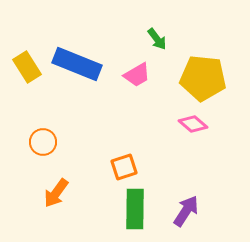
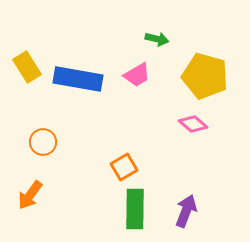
green arrow: rotated 40 degrees counterclockwise
blue rectangle: moved 1 px right, 15 px down; rotated 12 degrees counterclockwise
yellow pentagon: moved 2 px right, 2 px up; rotated 9 degrees clockwise
orange square: rotated 12 degrees counterclockwise
orange arrow: moved 26 px left, 2 px down
purple arrow: rotated 12 degrees counterclockwise
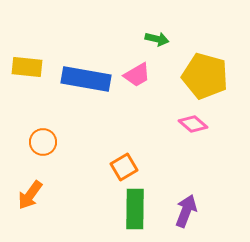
yellow rectangle: rotated 52 degrees counterclockwise
blue rectangle: moved 8 px right
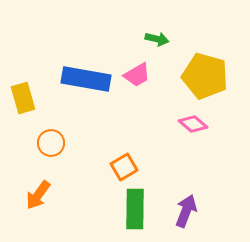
yellow rectangle: moved 4 px left, 31 px down; rotated 68 degrees clockwise
orange circle: moved 8 px right, 1 px down
orange arrow: moved 8 px right
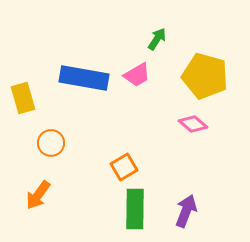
green arrow: rotated 70 degrees counterclockwise
blue rectangle: moved 2 px left, 1 px up
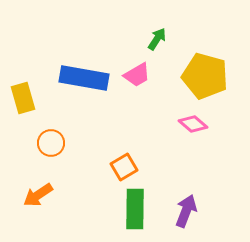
orange arrow: rotated 20 degrees clockwise
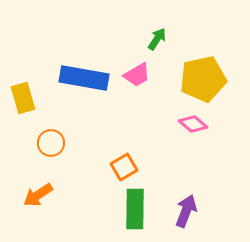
yellow pentagon: moved 2 px left, 3 px down; rotated 27 degrees counterclockwise
